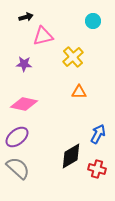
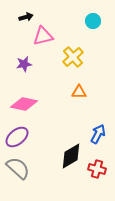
purple star: rotated 14 degrees counterclockwise
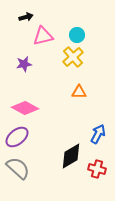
cyan circle: moved 16 px left, 14 px down
pink diamond: moved 1 px right, 4 px down; rotated 16 degrees clockwise
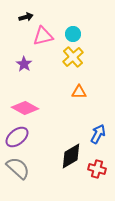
cyan circle: moved 4 px left, 1 px up
purple star: rotated 28 degrees counterclockwise
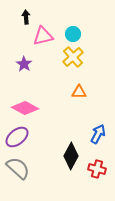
black arrow: rotated 80 degrees counterclockwise
black diamond: rotated 32 degrees counterclockwise
